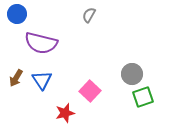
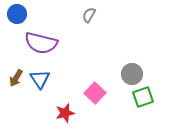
blue triangle: moved 2 px left, 1 px up
pink square: moved 5 px right, 2 px down
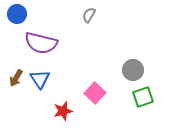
gray circle: moved 1 px right, 4 px up
red star: moved 2 px left, 2 px up
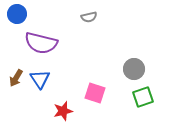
gray semicircle: moved 2 px down; rotated 133 degrees counterclockwise
gray circle: moved 1 px right, 1 px up
pink square: rotated 25 degrees counterclockwise
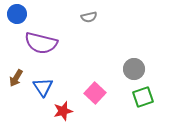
blue triangle: moved 3 px right, 8 px down
pink square: rotated 25 degrees clockwise
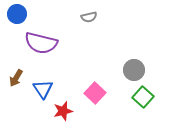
gray circle: moved 1 px down
blue triangle: moved 2 px down
green square: rotated 30 degrees counterclockwise
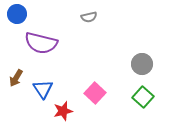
gray circle: moved 8 px right, 6 px up
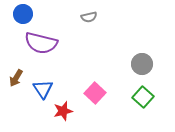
blue circle: moved 6 px right
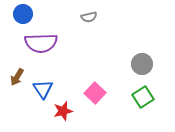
purple semicircle: rotated 16 degrees counterclockwise
brown arrow: moved 1 px right, 1 px up
green square: rotated 15 degrees clockwise
